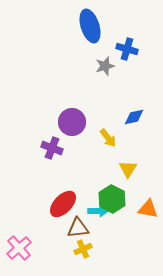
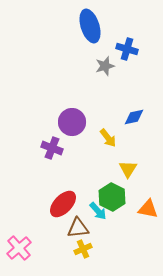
green hexagon: moved 2 px up
cyan arrow: rotated 48 degrees clockwise
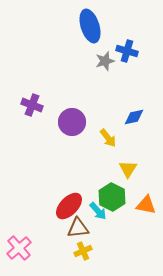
blue cross: moved 2 px down
gray star: moved 5 px up
purple cross: moved 20 px left, 43 px up
red ellipse: moved 6 px right, 2 px down
orange triangle: moved 2 px left, 4 px up
yellow cross: moved 2 px down
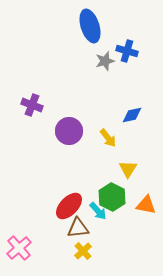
blue diamond: moved 2 px left, 2 px up
purple circle: moved 3 px left, 9 px down
yellow cross: rotated 18 degrees counterclockwise
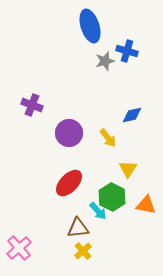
purple circle: moved 2 px down
red ellipse: moved 23 px up
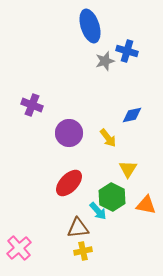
yellow cross: rotated 30 degrees clockwise
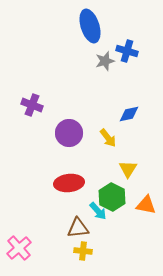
blue diamond: moved 3 px left, 1 px up
red ellipse: rotated 40 degrees clockwise
yellow cross: rotated 18 degrees clockwise
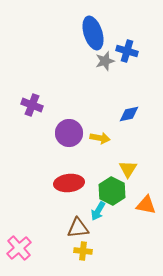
blue ellipse: moved 3 px right, 7 px down
yellow arrow: moved 8 px left; rotated 42 degrees counterclockwise
green hexagon: moved 6 px up
cyan arrow: rotated 72 degrees clockwise
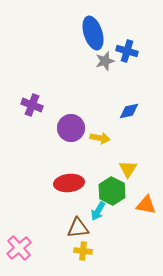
blue diamond: moved 3 px up
purple circle: moved 2 px right, 5 px up
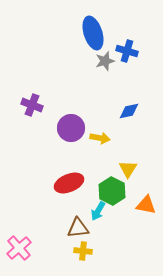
red ellipse: rotated 16 degrees counterclockwise
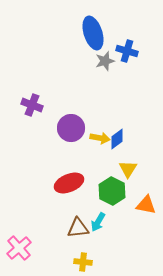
blue diamond: moved 12 px left, 28 px down; rotated 25 degrees counterclockwise
cyan arrow: moved 11 px down
yellow cross: moved 11 px down
